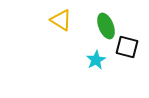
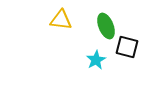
yellow triangle: rotated 25 degrees counterclockwise
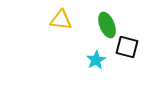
green ellipse: moved 1 px right, 1 px up
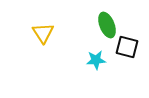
yellow triangle: moved 18 px left, 13 px down; rotated 50 degrees clockwise
cyan star: rotated 24 degrees clockwise
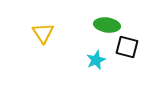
green ellipse: rotated 60 degrees counterclockwise
cyan star: rotated 18 degrees counterclockwise
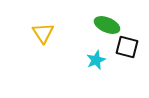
green ellipse: rotated 15 degrees clockwise
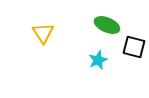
black square: moved 7 px right
cyan star: moved 2 px right
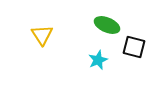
yellow triangle: moved 1 px left, 2 px down
